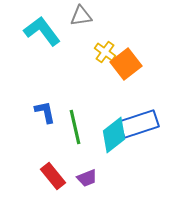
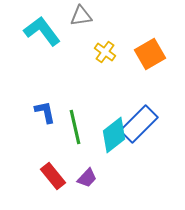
orange square: moved 24 px right, 10 px up; rotated 8 degrees clockwise
blue rectangle: rotated 27 degrees counterclockwise
purple trapezoid: rotated 25 degrees counterclockwise
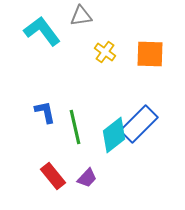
orange square: rotated 32 degrees clockwise
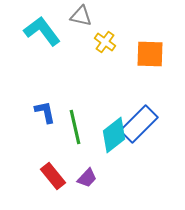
gray triangle: rotated 20 degrees clockwise
yellow cross: moved 10 px up
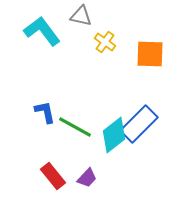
green line: rotated 48 degrees counterclockwise
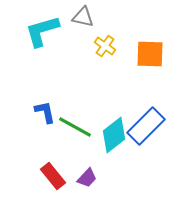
gray triangle: moved 2 px right, 1 px down
cyan L-shape: rotated 69 degrees counterclockwise
yellow cross: moved 4 px down
blue rectangle: moved 7 px right, 2 px down
